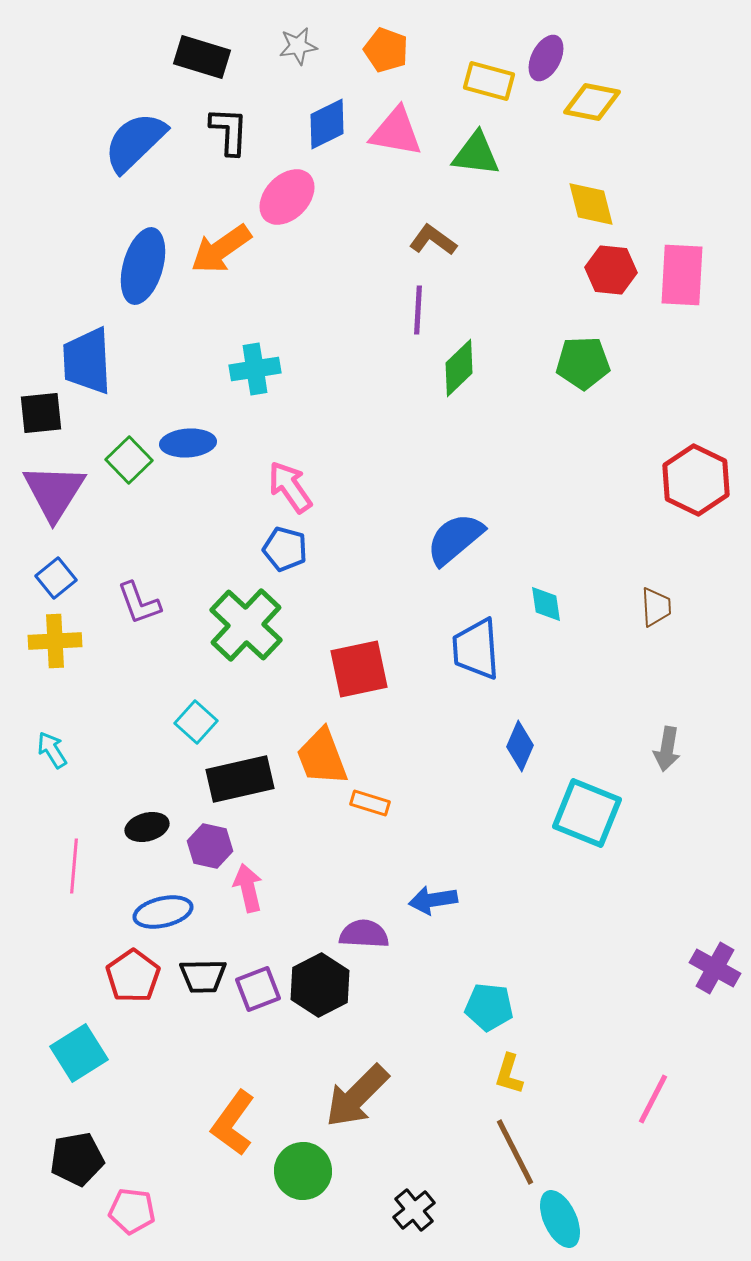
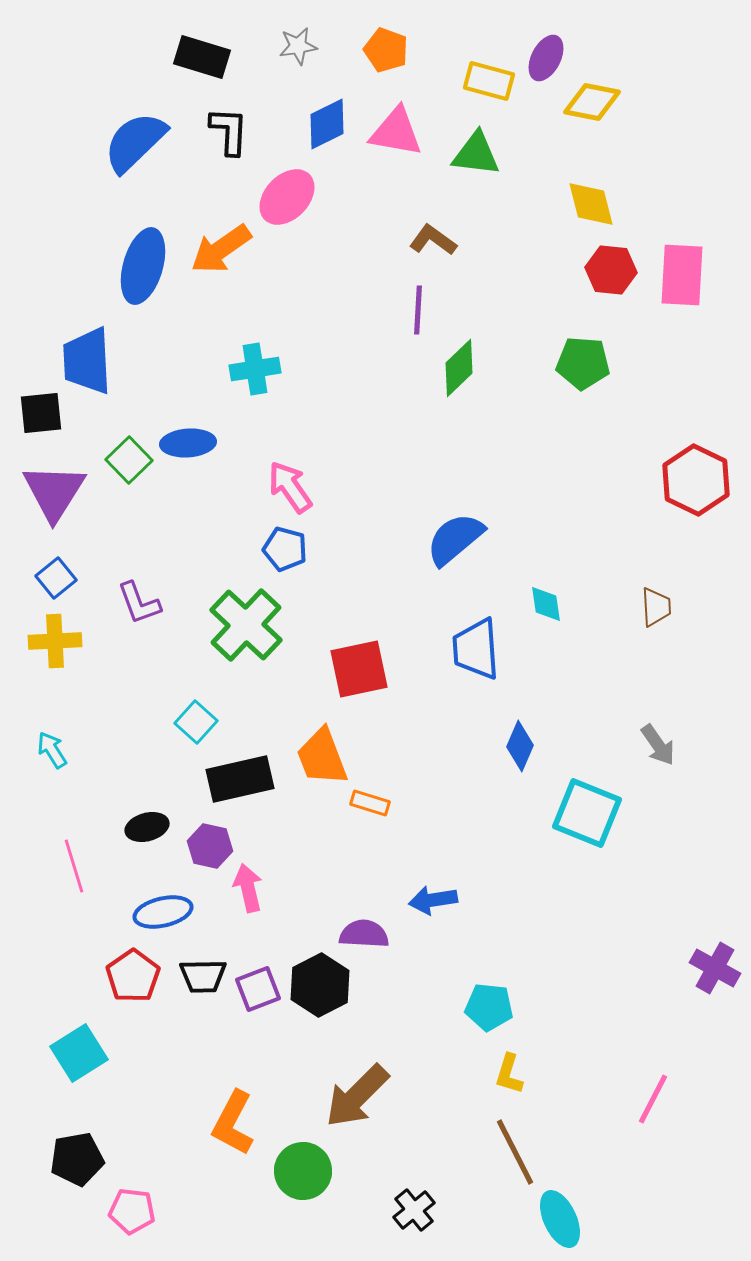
green pentagon at (583, 363): rotated 6 degrees clockwise
gray arrow at (667, 749): moved 9 px left, 4 px up; rotated 45 degrees counterclockwise
pink line at (74, 866): rotated 22 degrees counterclockwise
orange L-shape at (233, 1123): rotated 8 degrees counterclockwise
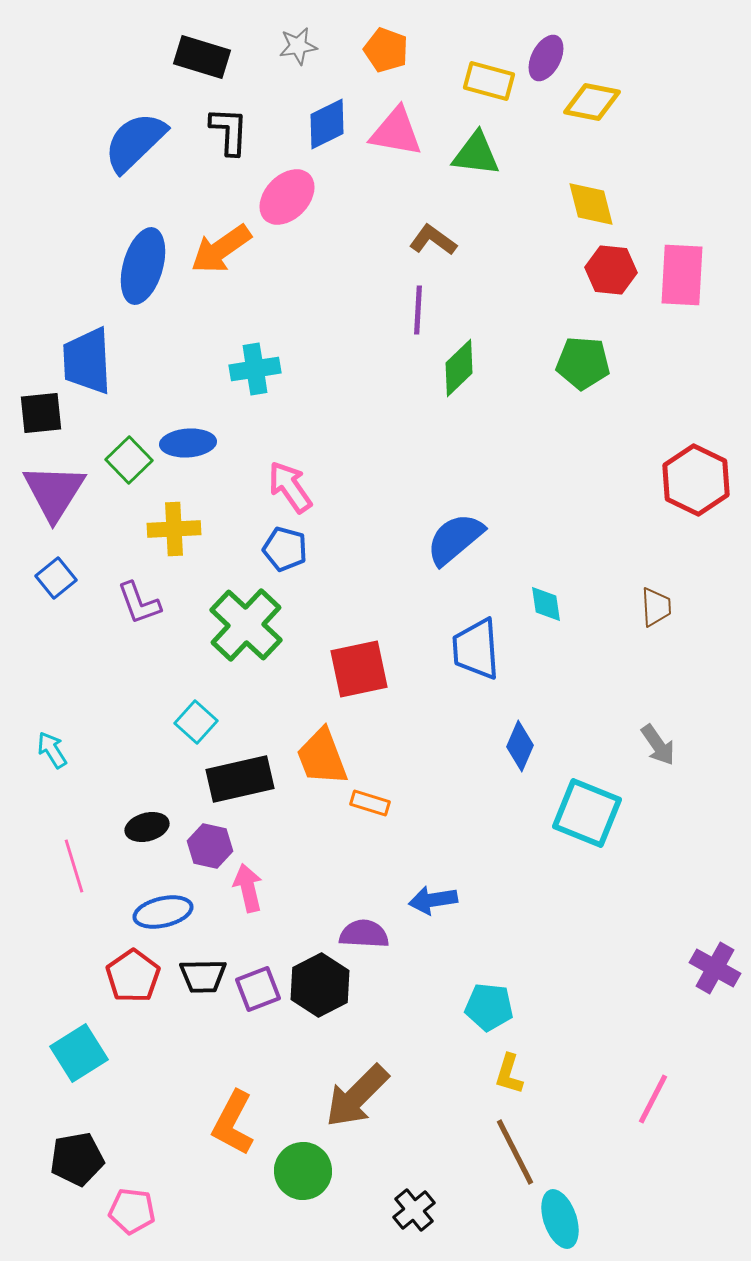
yellow cross at (55, 641): moved 119 px right, 112 px up
cyan ellipse at (560, 1219): rotated 6 degrees clockwise
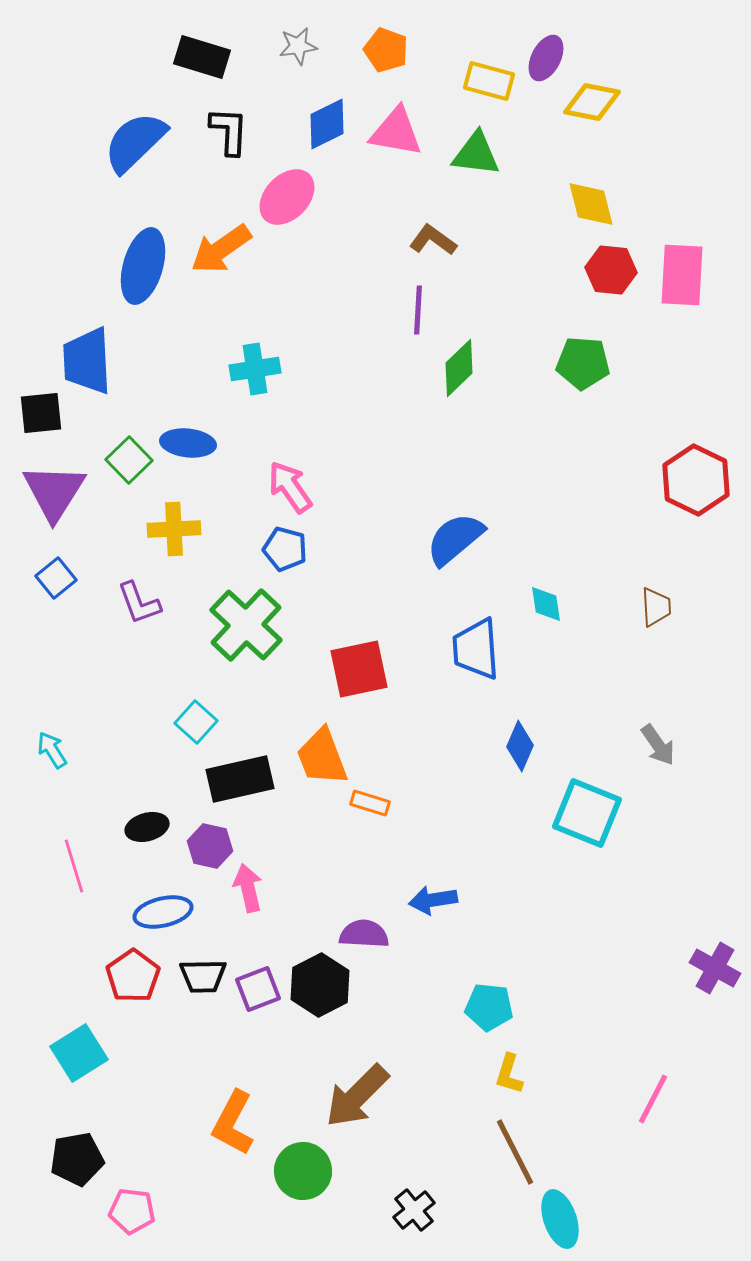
blue ellipse at (188, 443): rotated 10 degrees clockwise
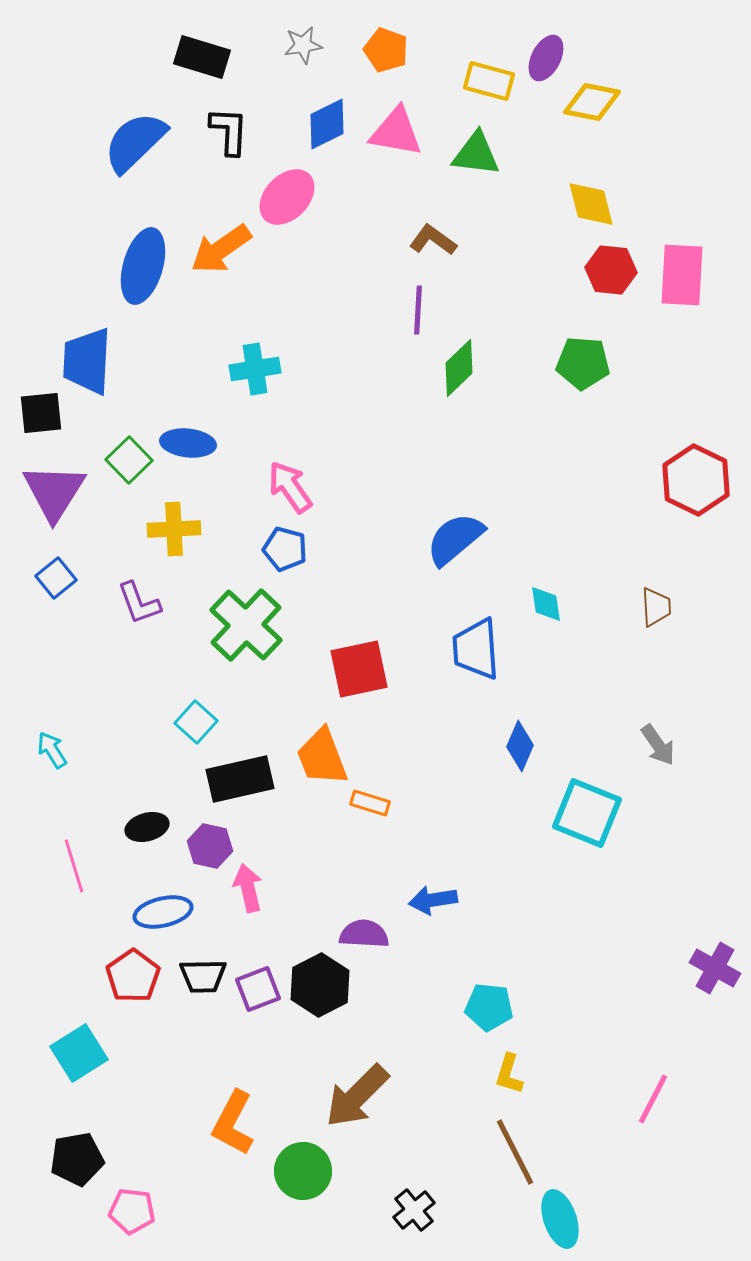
gray star at (298, 46): moved 5 px right, 1 px up
blue trapezoid at (87, 361): rotated 6 degrees clockwise
